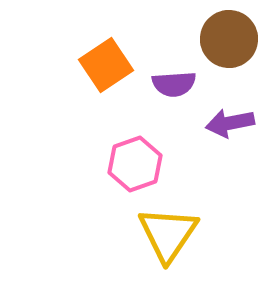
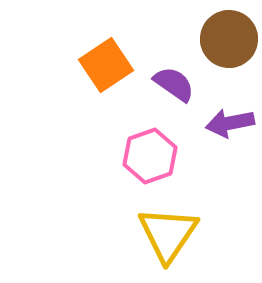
purple semicircle: rotated 141 degrees counterclockwise
pink hexagon: moved 15 px right, 8 px up
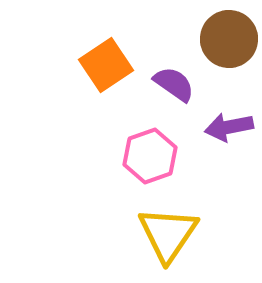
purple arrow: moved 1 px left, 4 px down
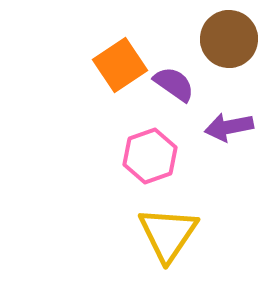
orange square: moved 14 px right
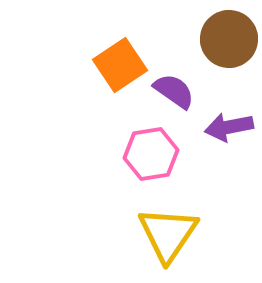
purple semicircle: moved 7 px down
pink hexagon: moved 1 px right, 2 px up; rotated 10 degrees clockwise
